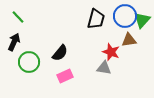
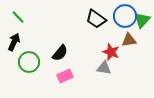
black trapezoid: rotated 110 degrees clockwise
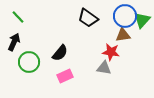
black trapezoid: moved 8 px left, 1 px up
brown triangle: moved 6 px left, 5 px up
red star: rotated 12 degrees counterclockwise
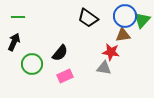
green line: rotated 48 degrees counterclockwise
green circle: moved 3 px right, 2 px down
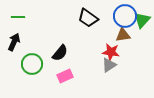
gray triangle: moved 5 px right, 3 px up; rotated 42 degrees counterclockwise
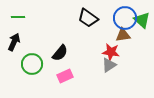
blue circle: moved 2 px down
green triangle: rotated 30 degrees counterclockwise
